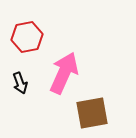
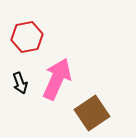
pink arrow: moved 7 px left, 6 px down
brown square: rotated 24 degrees counterclockwise
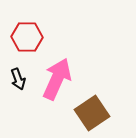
red hexagon: rotated 12 degrees clockwise
black arrow: moved 2 px left, 4 px up
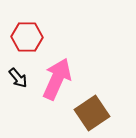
black arrow: moved 1 px up; rotated 20 degrees counterclockwise
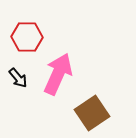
pink arrow: moved 1 px right, 5 px up
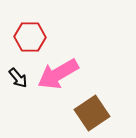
red hexagon: moved 3 px right
pink arrow: rotated 144 degrees counterclockwise
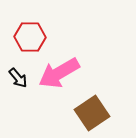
pink arrow: moved 1 px right, 1 px up
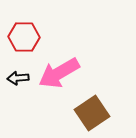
red hexagon: moved 6 px left
black arrow: rotated 125 degrees clockwise
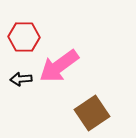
pink arrow: moved 7 px up; rotated 6 degrees counterclockwise
black arrow: moved 3 px right, 1 px down
